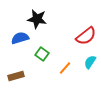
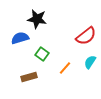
brown rectangle: moved 13 px right, 1 px down
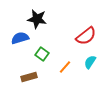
orange line: moved 1 px up
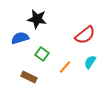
red semicircle: moved 1 px left, 1 px up
brown rectangle: rotated 42 degrees clockwise
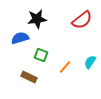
black star: rotated 18 degrees counterclockwise
red semicircle: moved 3 px left, 15 px up
green square: moved 1 px left, 1 px down; rotated 16 degrees counterclockwise
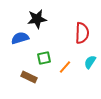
red semicircle: moved 13 px down; rotated 50 degrees counterclockwise
green square: moved 3 px right, 3 px down; rotated 32 degrees counterclockwise
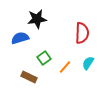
green square: rotated 24 degrees counterclockwise
cyan semicircle: moved 2 px left, 1 px down
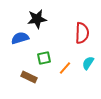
green square: rotated 24 degrees clockwise
orange line: moved 1 px down
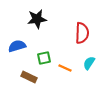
blue semicircle: moved 3 px left, 8 px down
cyan semicircle: moved 1 px right
orange line: rotated 72 degrees clockwise
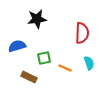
cyan semicircle: rotated 128 degrees clockwise
